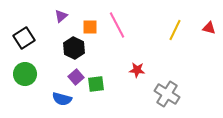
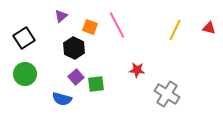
orange square: rotated 21 degrees clockwise
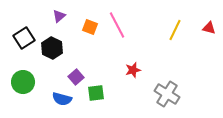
purple triangle: moved 2 px left
black hexagon: moved 22 px left
red star: moved 4 px left; rotated 21 degrees counterclockwise
green circle: moved 2 px left, 8 px down
green square: moved 9 px down
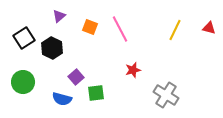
pink line: moved 3 px right, 4 px down
gray cross: moved 1 px left, 1 px down
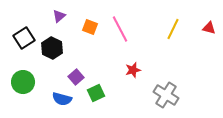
yellow line: moved 2 px left, 1 px up
green square: rotated 18 degrees counterclockwise
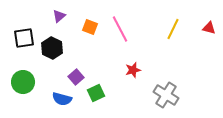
black square: rotated 25 degrees clockwise
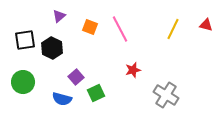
red triangle: moved 3 px left, 3 px up
black square: moved 1 px right, 2 px down
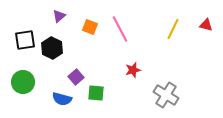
green square: rotated 30 degrees clockwise
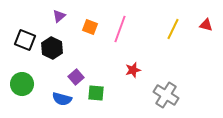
pink line: rotated 48 degrees clockwise
black square: rotated 30 degrees clockwise
green circle: moved 1 px left, 2 px down
